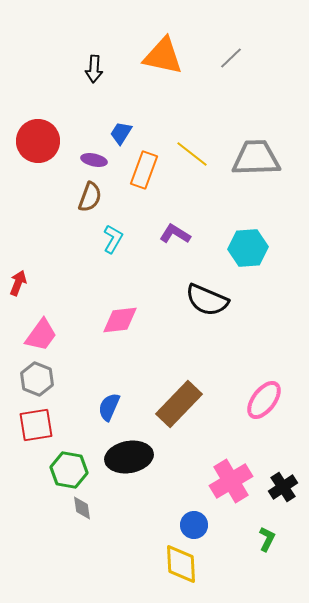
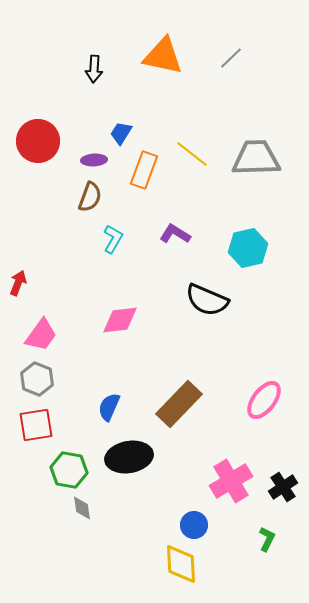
purple ellipse: rotated 15 degrees counterclockwise
cyan hexagon: rotated 9 degrees counterclockwise
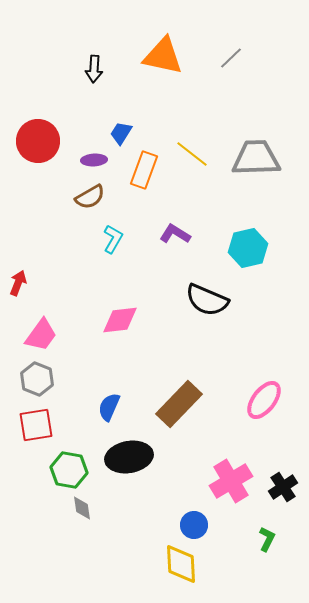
brown semicircle: rotated 40 degrees clockwise
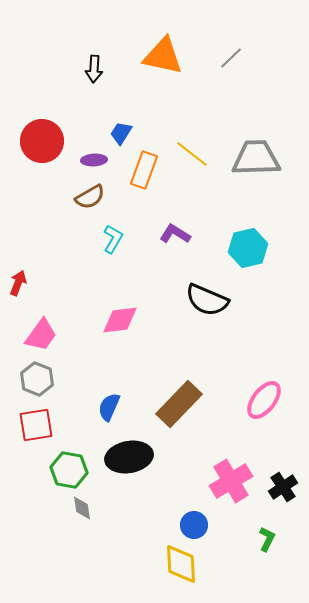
red circle: moved 4 px right
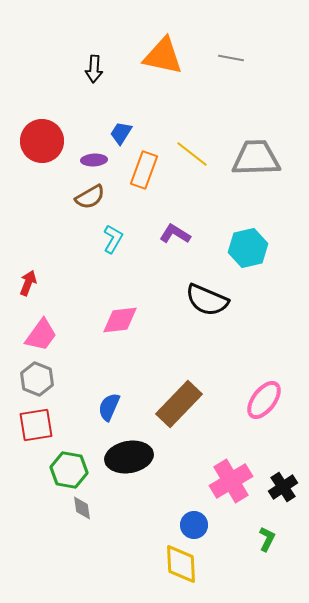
gray line: rotated 55 degrees clockwise
red arrow: moved 10 px right
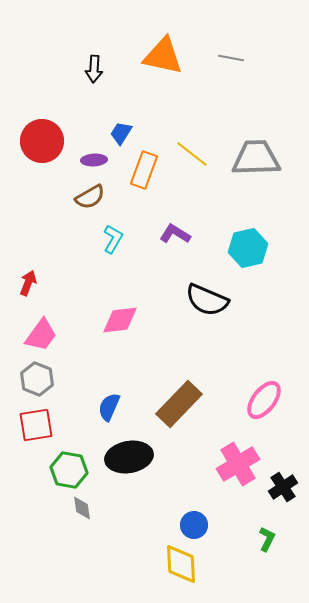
pink cross: moved 7 px right, 17 px up
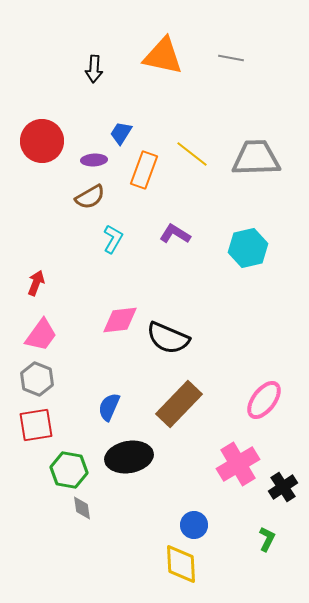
red arrow: moved 8 px right
black semicircle: moved 39 px left, 38 px down
